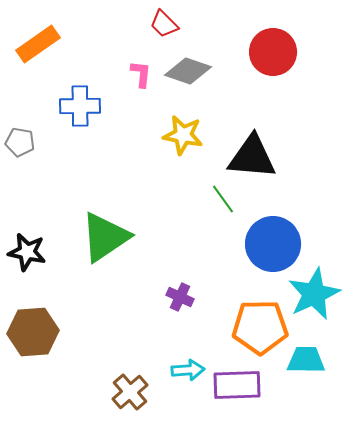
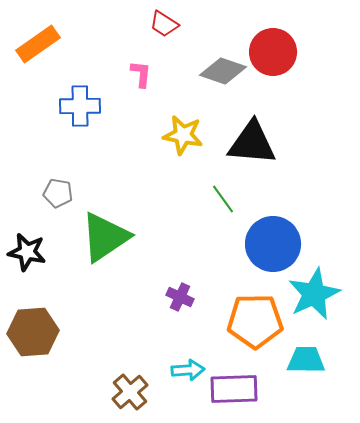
red trapezoid: rotated 12 degrees counterclockwise
gray diamond: moved 35 px right
gray pentagon: moved 38 px right, 51 px down
black triangle: moved 14 px up
orange pentagon: moved 5 px left, 6 px up
purple rectangle: moved 3 px left, 4 px down
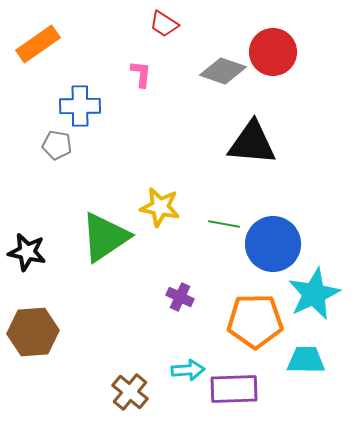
yellow star: moved 23 px left, 72 px down
gray pentagon: moved 1 px left, 48 px up
green line: moved 1 px right, 25 px down; rotated 44 degrees counterclockwise
brown cross: rotated 9 degrees counterclockwise
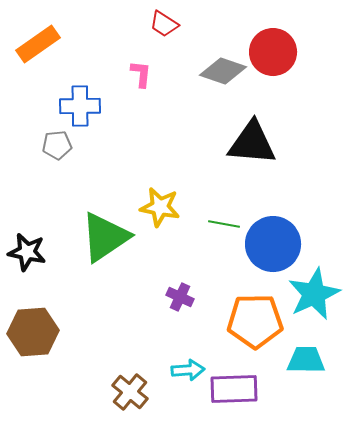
gray pentagon: rotated 16 degrees counterclockwise
